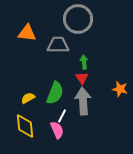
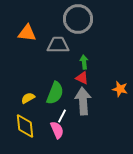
red triangle: rotated 32 degrees counterclockwise
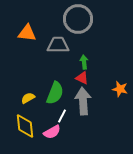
pink semicircle: moved 5 px left, 2 px down; rotated 84 degrees clockwise
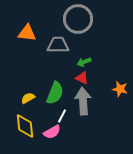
green arrow: rotated 104 degrees counterclockwise
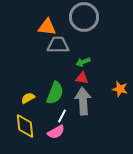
gray circle: moved 6 px right, 2 px up
orange triangle: moved 20 px right, 6 px up
green arrow: moved 1 px left
red triangle: rotated 16 degrees counterclockwise
pink semicircle: moved 4 px right
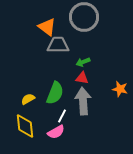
orange triangle: rotated 30 degrees clockwise
yellow semicircle: moved 1 px down
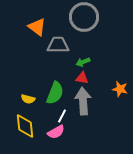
orange triangle: moved 10 px left
yellow semicircle: rotated 136 degrees counterclockwise
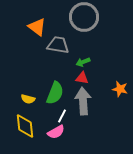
gray trapezoid: rotated 10 degrees clockwise
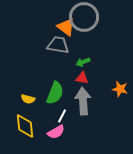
orange triangle: moved 29 px right
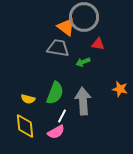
gray trapezoid: moved 3 px down
red triangle: moved 16 px right, 34 px up
